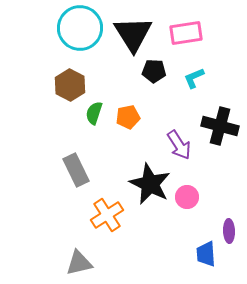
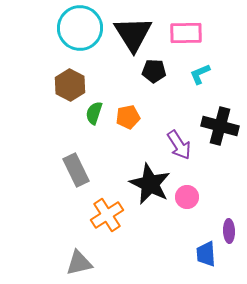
pink rectangle: rotated 8 degrees clockwise
cyan L-shape: moved 6 px right, 4 px up
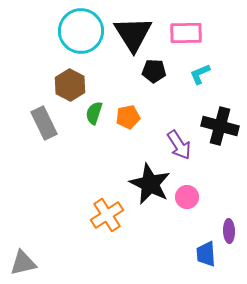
cyan circle: moved 1 px right, 3 px down
gray rectangle: moved 32 px left, 47 px up
gray triangle: moved 56 px left
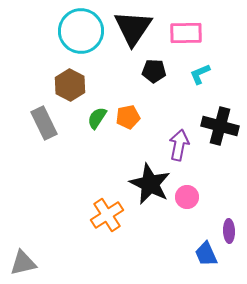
black triangle: moved 6 px up; rotated 6 degrees clockwise
green semicircle: moved 3 px right, 5 px down; rotated 15 degrees clockwise
purple arrow: rotated 136 degrees counterclockwise
blue trapezoid: rotated 20 degrees counterclockwise
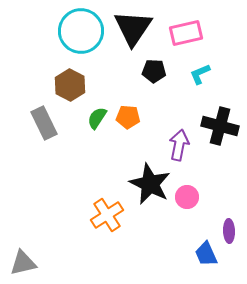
pink rectangle: rotated 12 degrees counterclockwise
orange pentagon: rotated 15 degrees clockwise
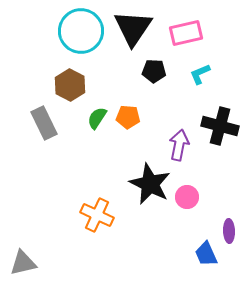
orange cross: moved 10 px left; rotated 32 degrees counterclockwise
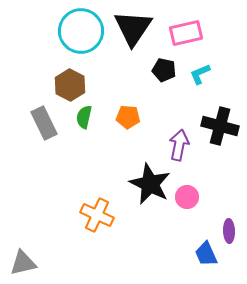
black pentagon: moved 10 px right, 1 px up; rotated 10 degrees clockwise
green semicircle: moved 13 px left, 1 px up; rotated 20 degrees counterclockwise
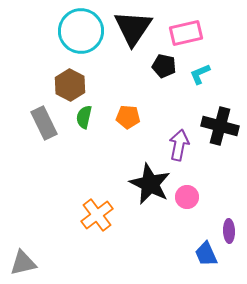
black pentagon: moved 4 px up
orange cross: rotated 28 degrees clockwise
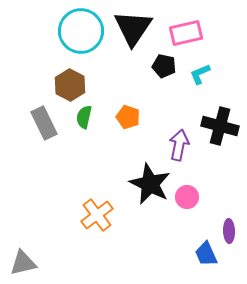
orange pentagon: rotated 15 degrees clockwise
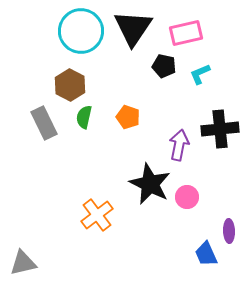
black cross: moved 3 px down; rotated 21 degrees counterclockwise
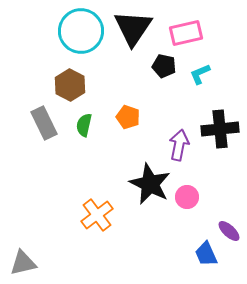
green semicircle: moved 8 px down
purple ellipse: rotated 45 degrees counterclockwise
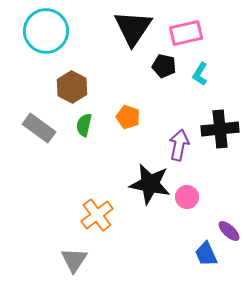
cyan circle: moved 35 px left
cyan L-shape: rotated 35 degrees counterclockwise
brown hexagon: moved 2 px right, 2 px down
gray rectangle: moved 5 px left, 5 px down; rotated 28 degrees counterclockwise
black star: rotated 15 degrees counterclockwise
gray triangle: moved 51 px right, 3 px up; rotated 44 degrees counterclockwise
